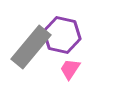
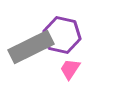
gray rectangle: rotated 24 degrees clockwise
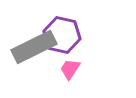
gray rectangle: moved 3 px right
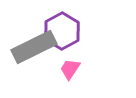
purple hexagon: moved 4 px up; rotated 18 degrees clockwise
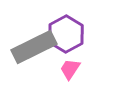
purple hexagon: moved 4 px right, 3 px down
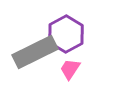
gray rectangle: moved 1 px right, 5 px down
